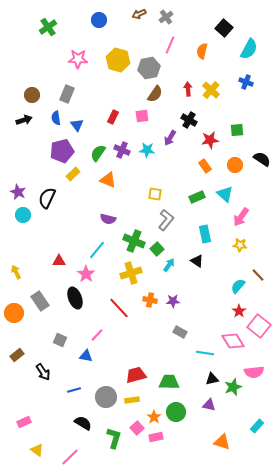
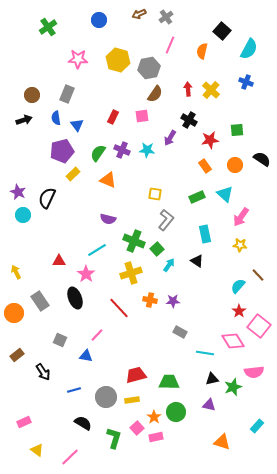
black square at (224, 28): moved 2 px left, 3 px down
cyan line at (97, 250): rotated 18 degrees clockwise
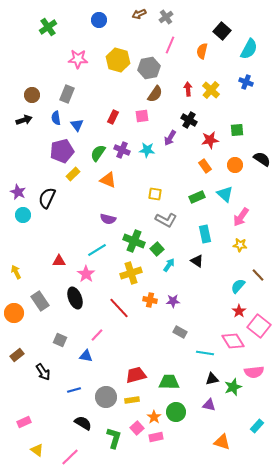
gray L-shape at (166, 220): rotated 80 degrees clockwise
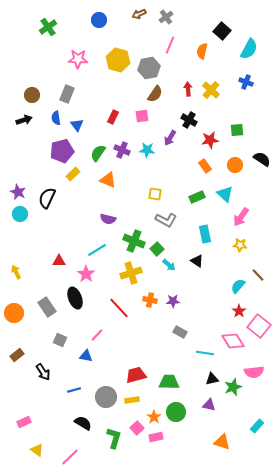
cyan circle at (23, 215): moved 3 px left, 1 px up
cyan arrow at (169, 265): rotated 96 degrees clockwise
gray rectangle at (40, 301): moved 7 px right, 6 px down
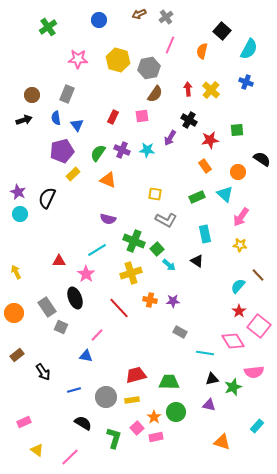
orange circle at (235, 165): moved 3 px right, 7 px down
gray square at (60, 340): moved 1 px right, 13 px up
